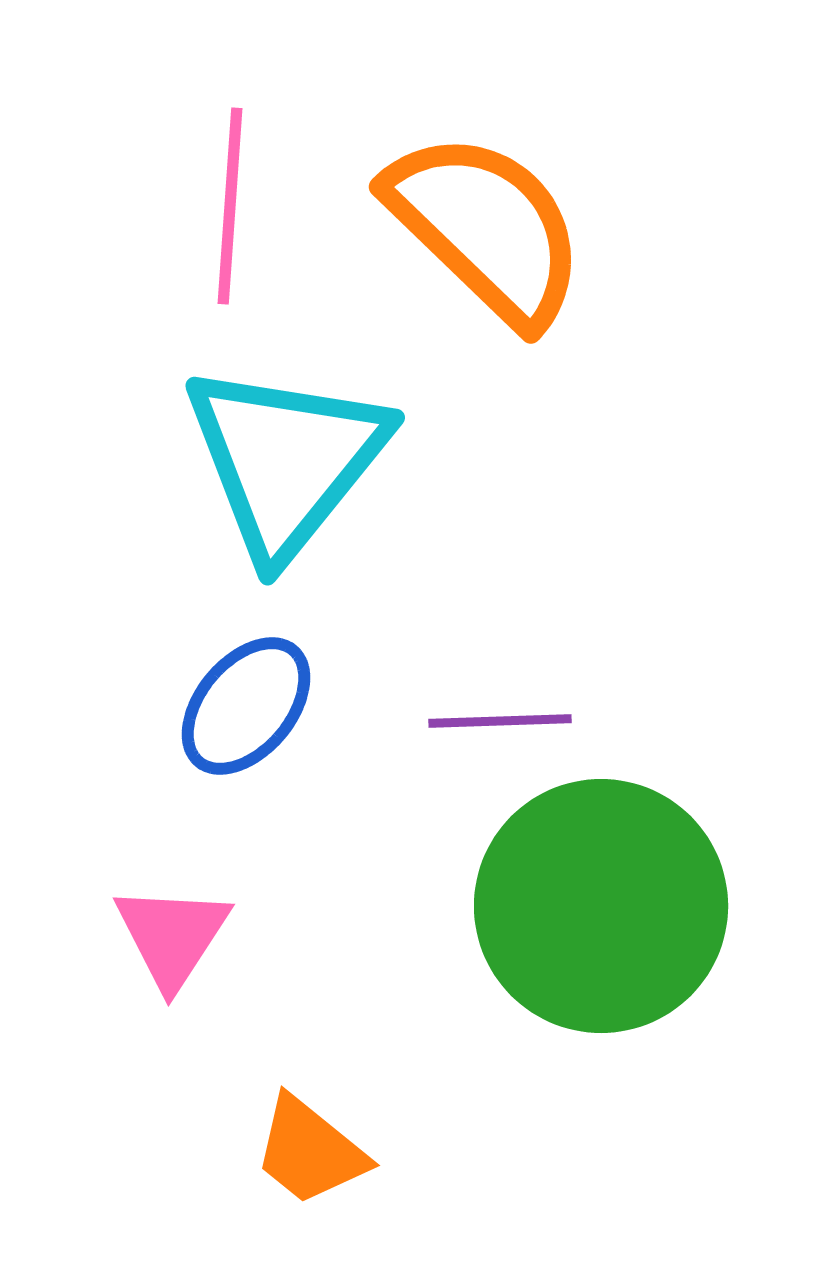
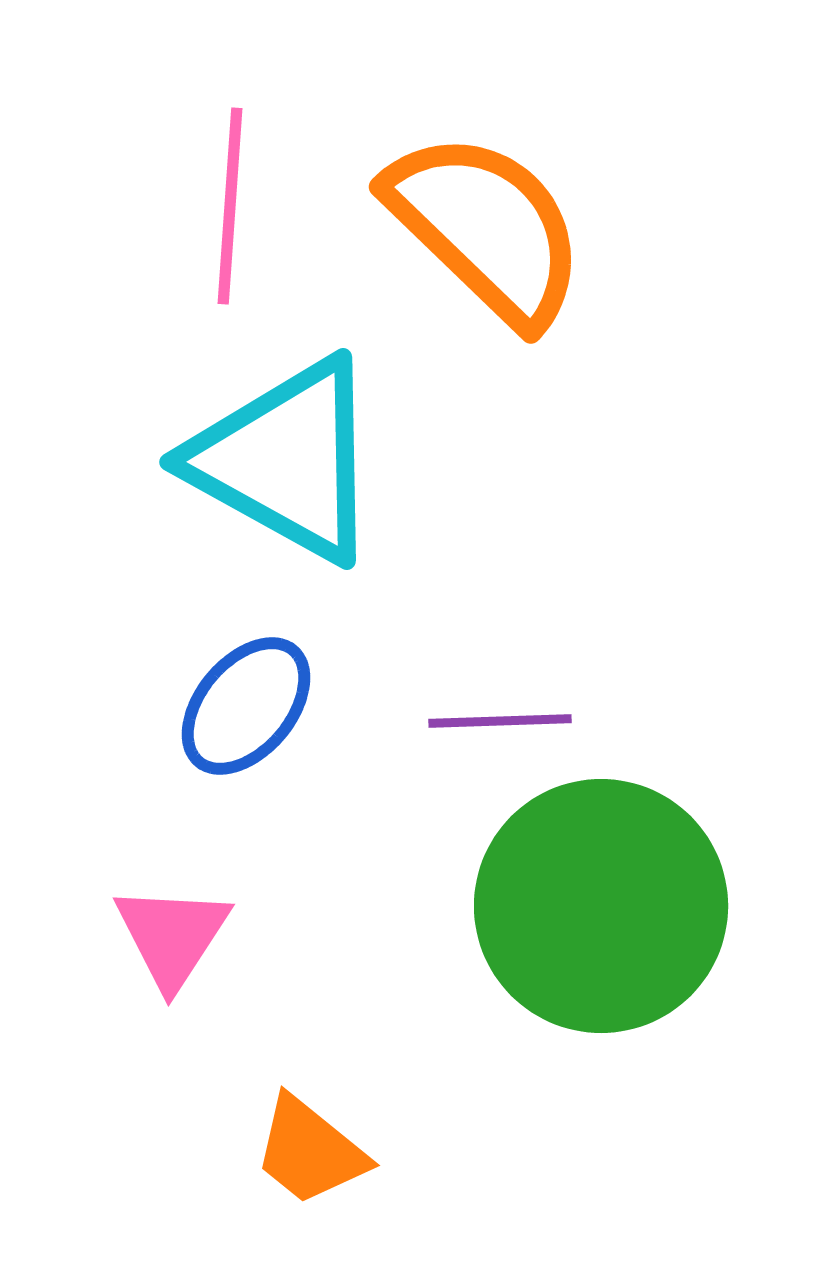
cyan triangle: rotated 40 degrees counterclockwise
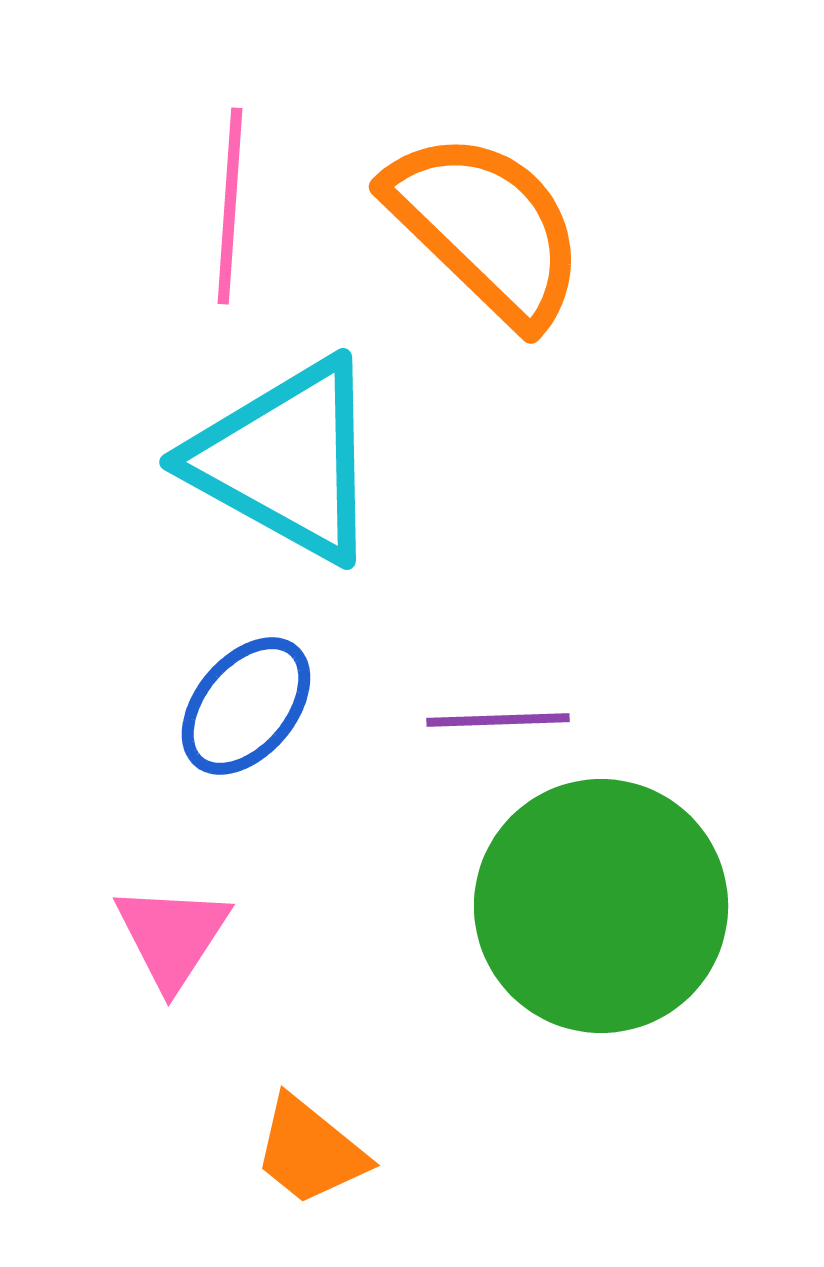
purple line: moved 2 px left, 1 px up
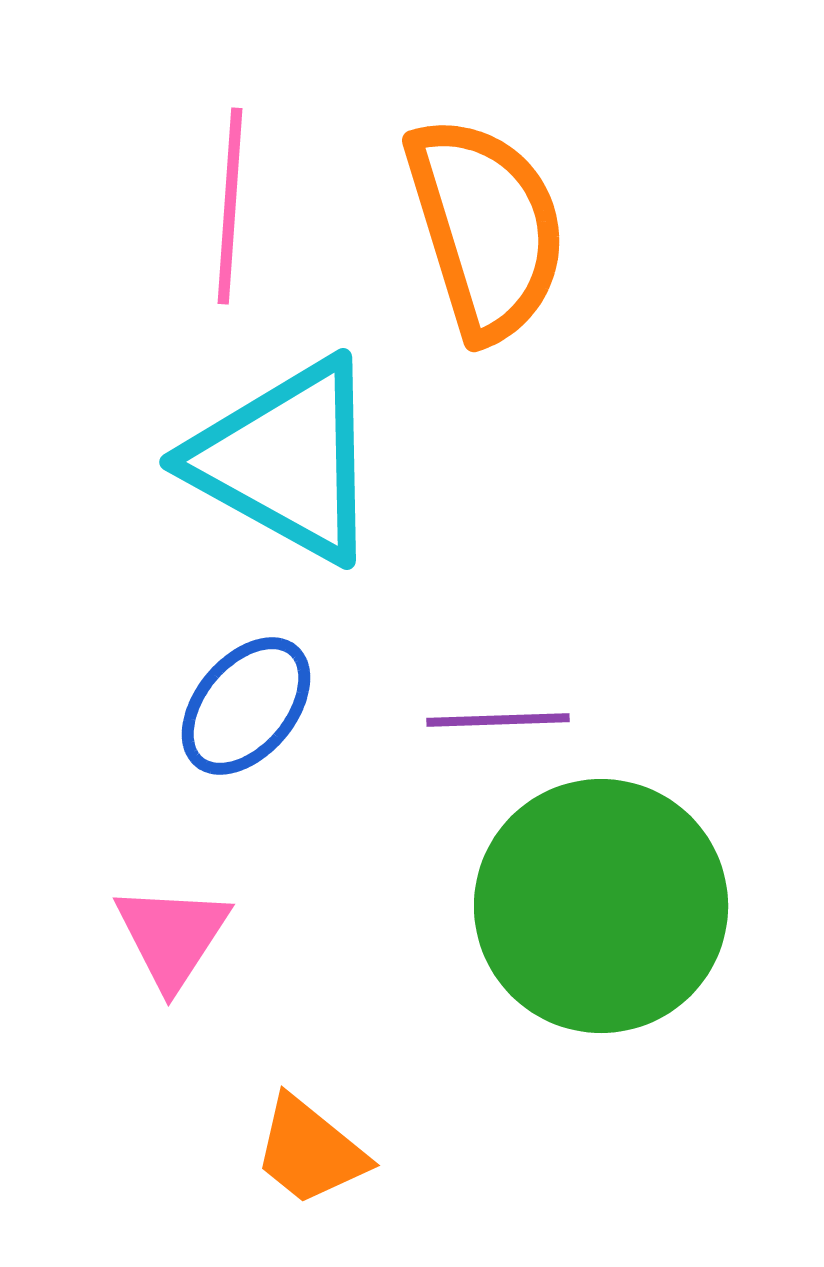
orange semicircle: rotated 29 degrees clockwise
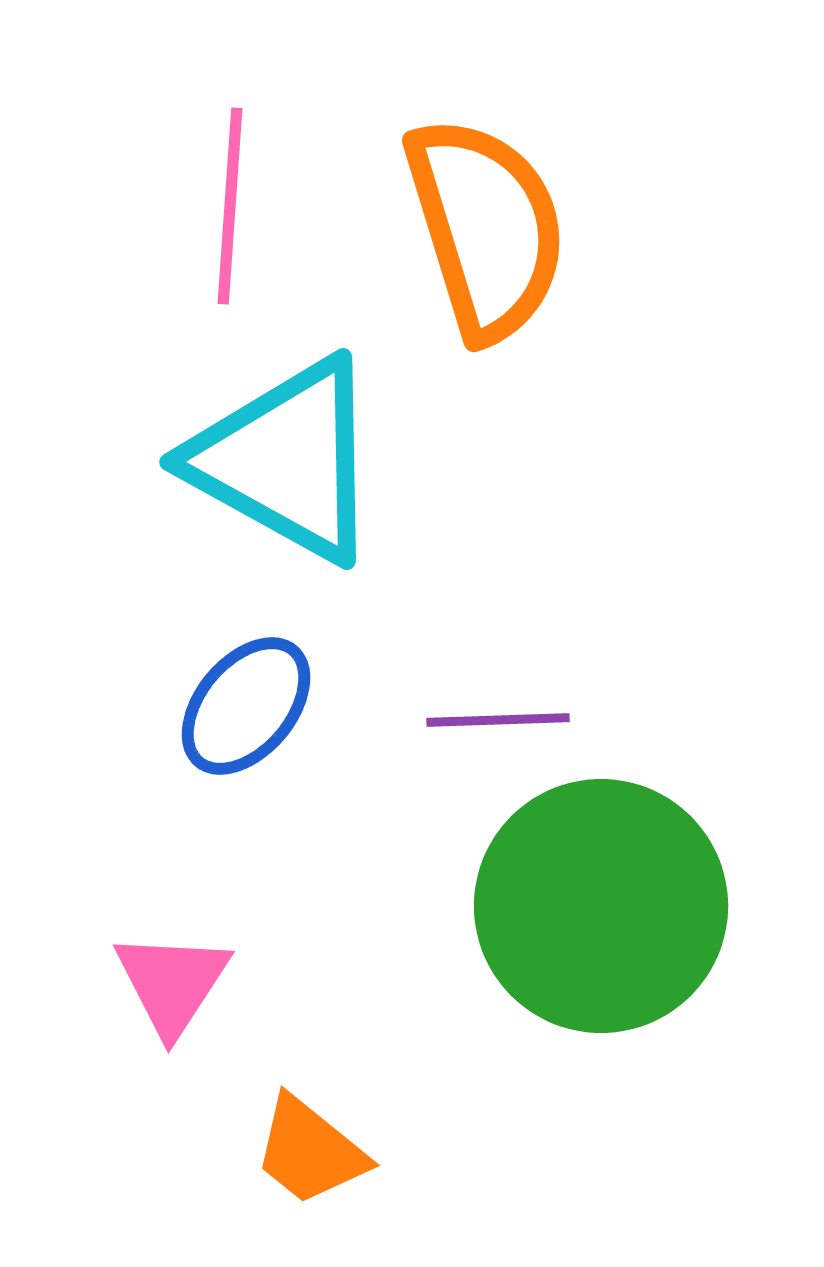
pink triangle: moved 47 px down
